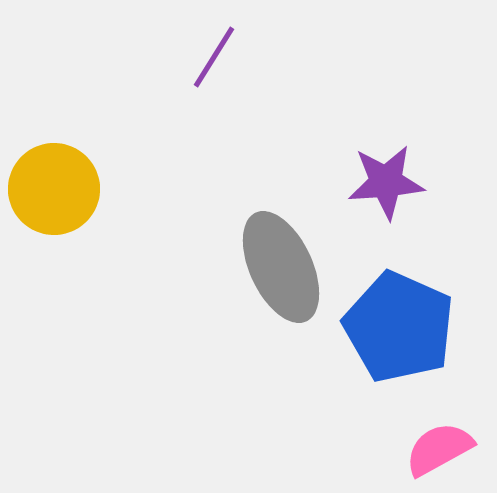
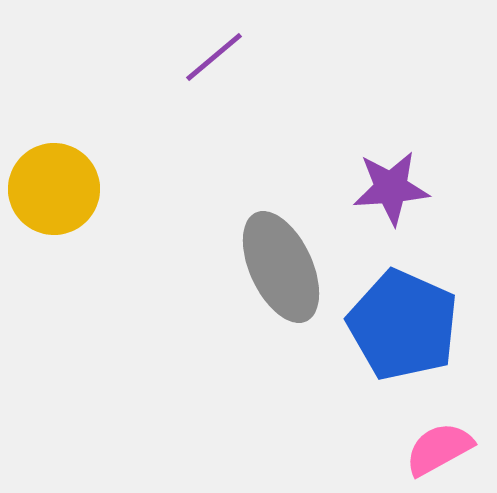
purple line: rotated 18 degrees clockwise
purple star: moved 5 px right, 6 px down
blue pentagon: moved 4 px right, 2 px up
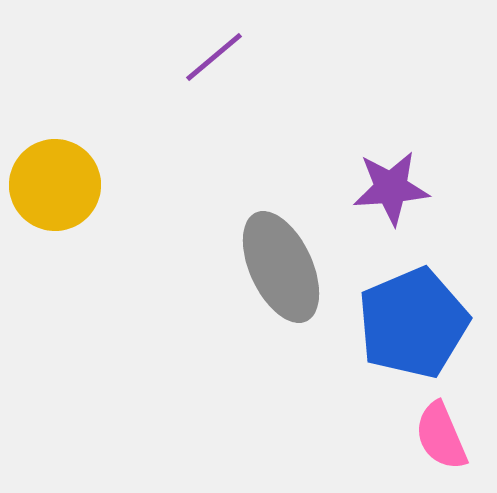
yellow circle: moved 1 px right, 4 px up
blue pentagon: moved 10 px right, 2 px up; rotated 25 degrees clockwise
pink semicircle: moved 2 px right, 13 px up; rotated 84 degrees counterclockwise
